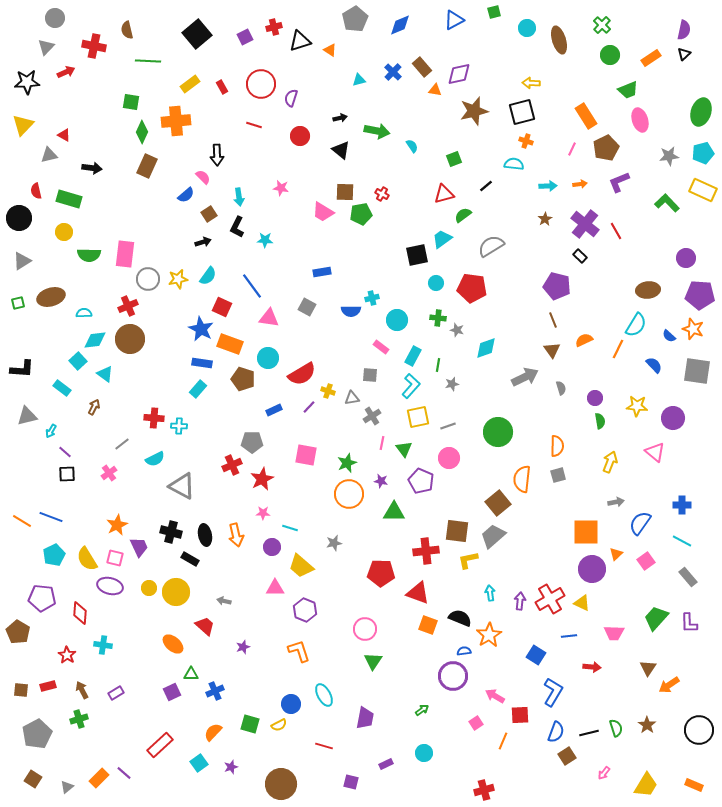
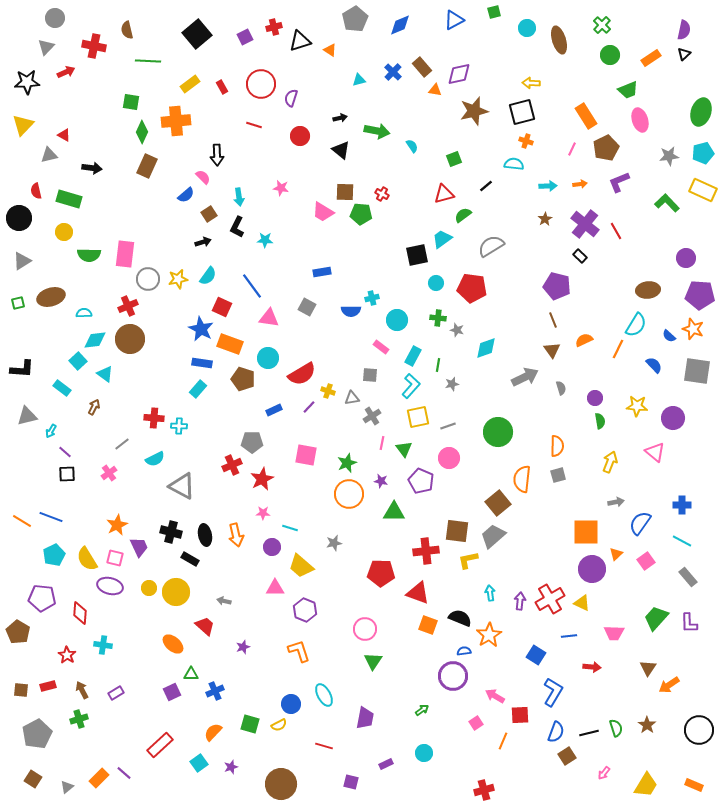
green pentagon at (361, 214): rotated 15 degrees clockwise
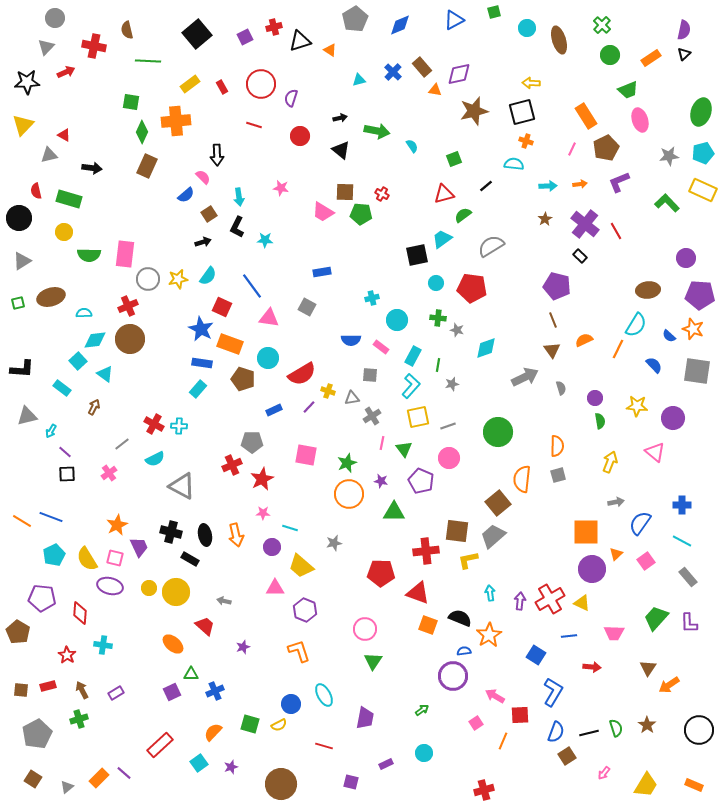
blue semicircle at (351, 311): moved 29 px down
red cross at (154, 418): moved 6 px down; rotated 24 degrees clockwise
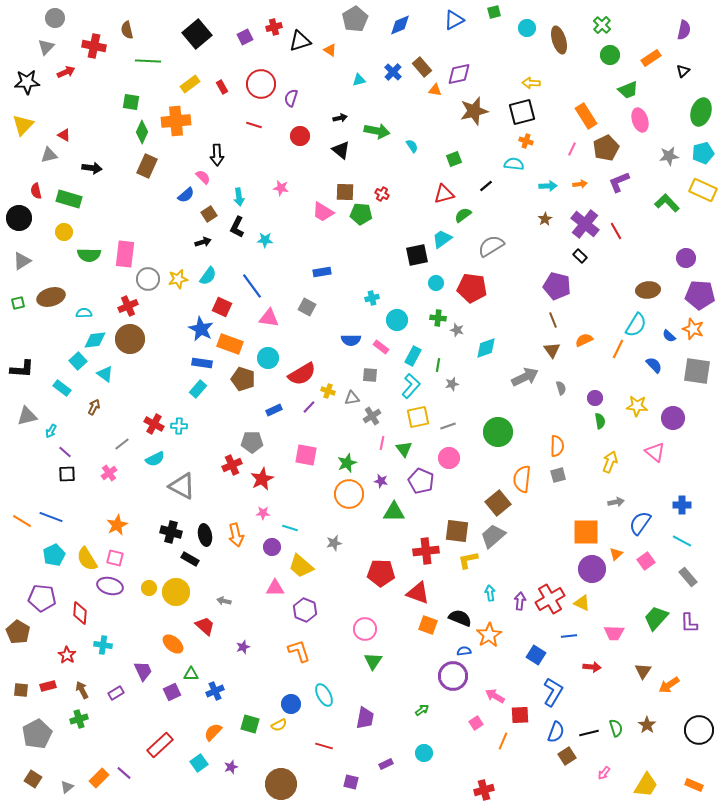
black triangle at (684, 54): moved 1 px left, 17 px down
purple trapezoid at (139, 547): moved 4 px right, 124 px down
brown triangle at (648, 668): moved 5 px left, 3 px down
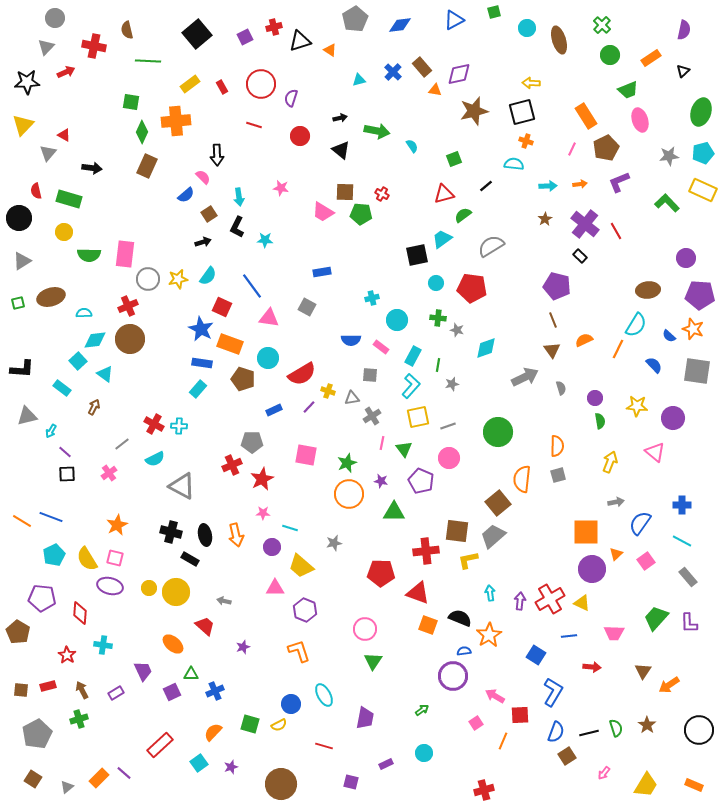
blue diamond at (400, 25): rotated 15 degrees clockwise
gray triangle at (49, 155): moved 1 px left, 2 px up; rotated 36 degrees counterclockwise
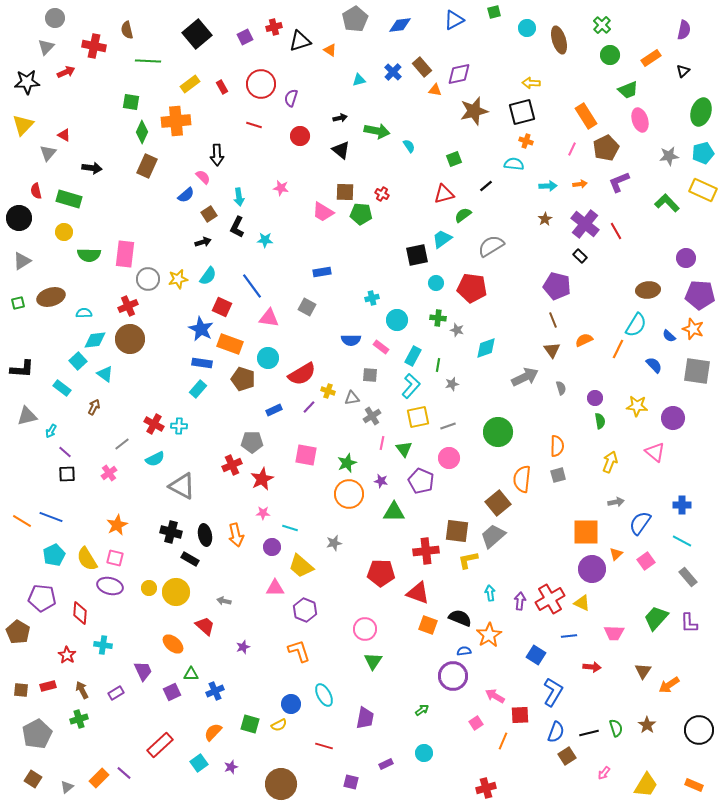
cyan semicircle at (412, 146): moved 3 px left
red cross at (484, 790): moved 2 px right, 2 px up
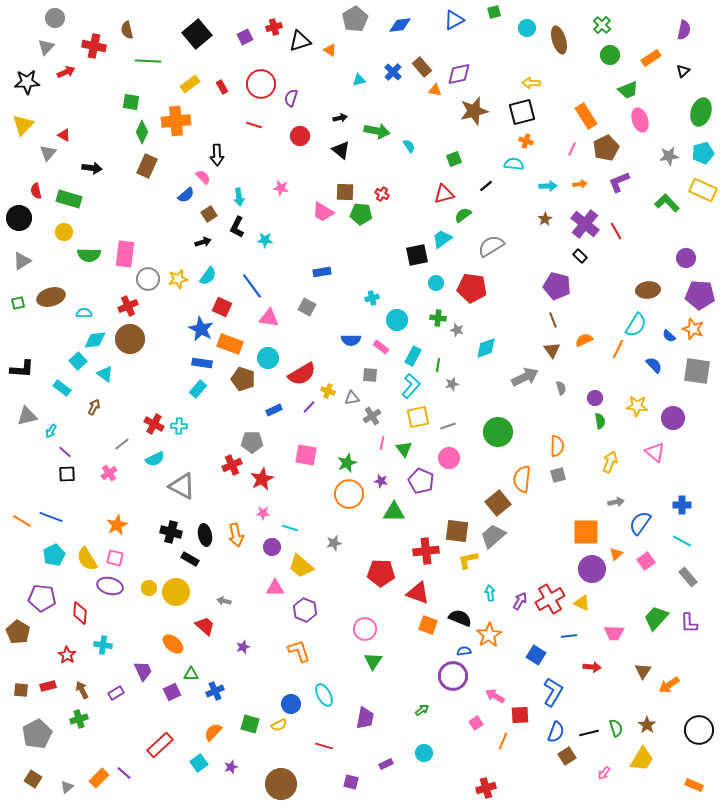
purple arrow at (520, 601): rotated 24 degrees clockwise
yellow trapezoid at (646, 785): moved 4 px left, 26 px up
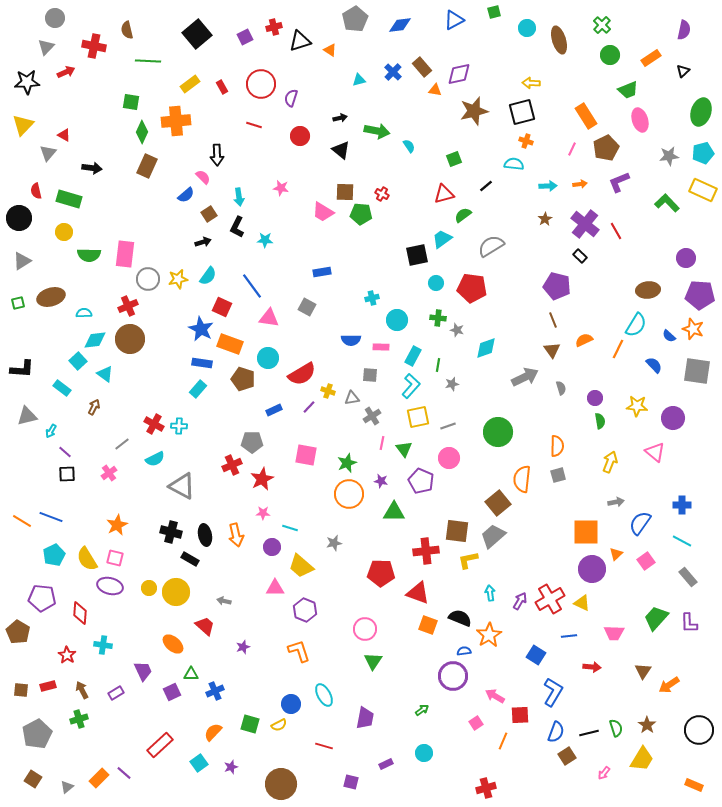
pink rectangle at (381, 347): rotated 35 degrees counterclockwise
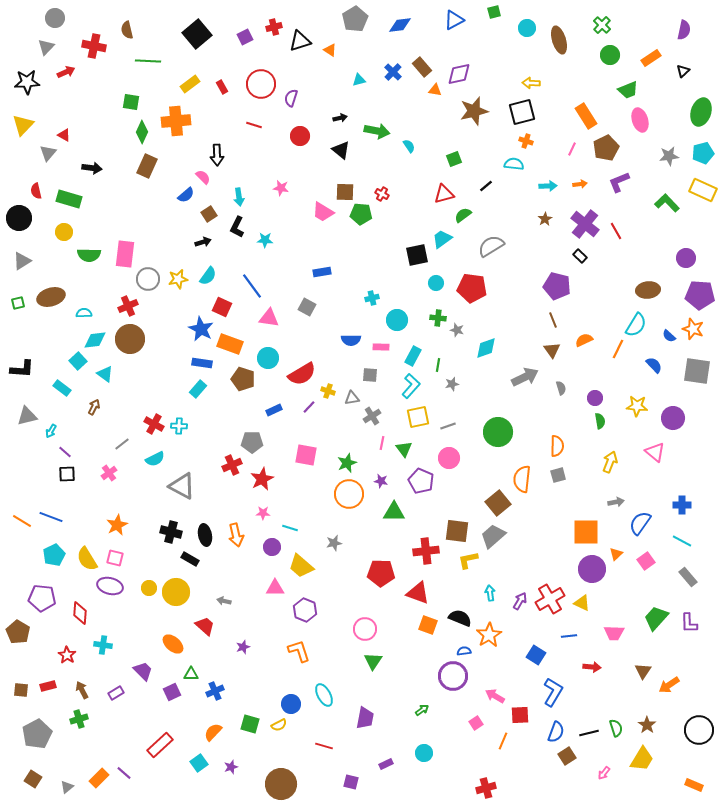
purple trapezoid at (143, 671): rotated 20 degrees counterclockwise
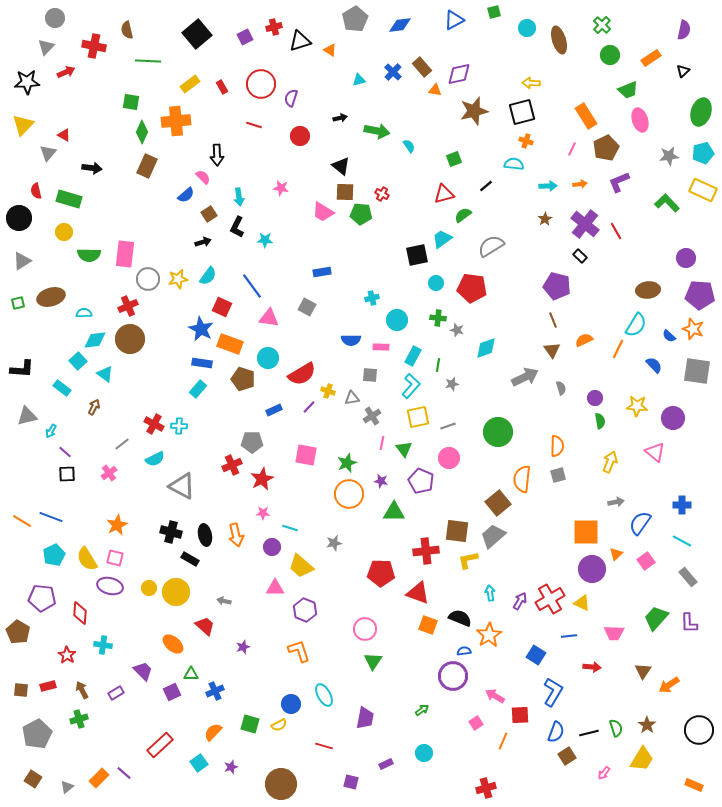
black triangle at (341, 150): moved 16 px down
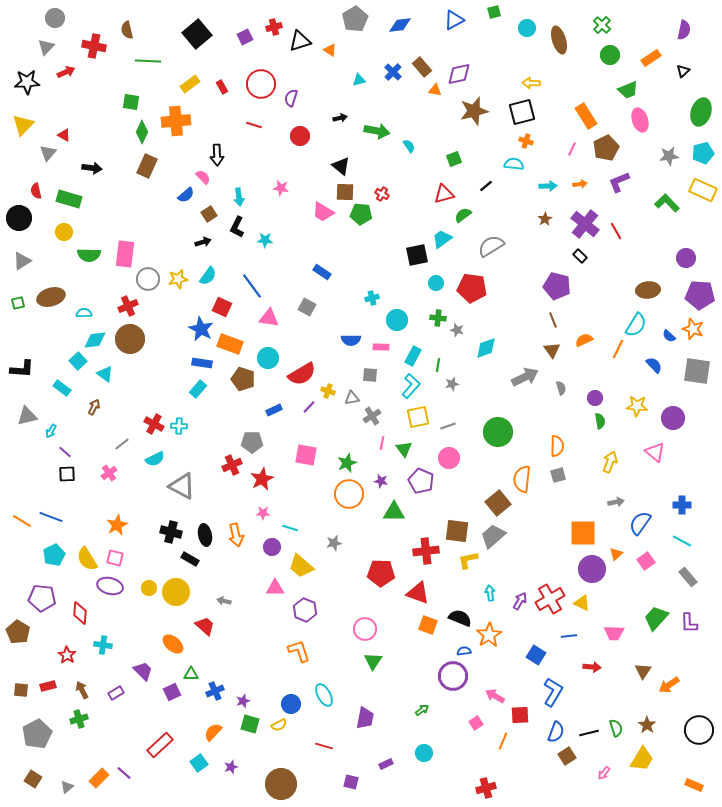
blue rectangle at (322, 272): rotated 42 degrees clockwise
orange square at (586, 532): moved 3 px left, 1 px down
purple star at (243, 647): moved 54 px down
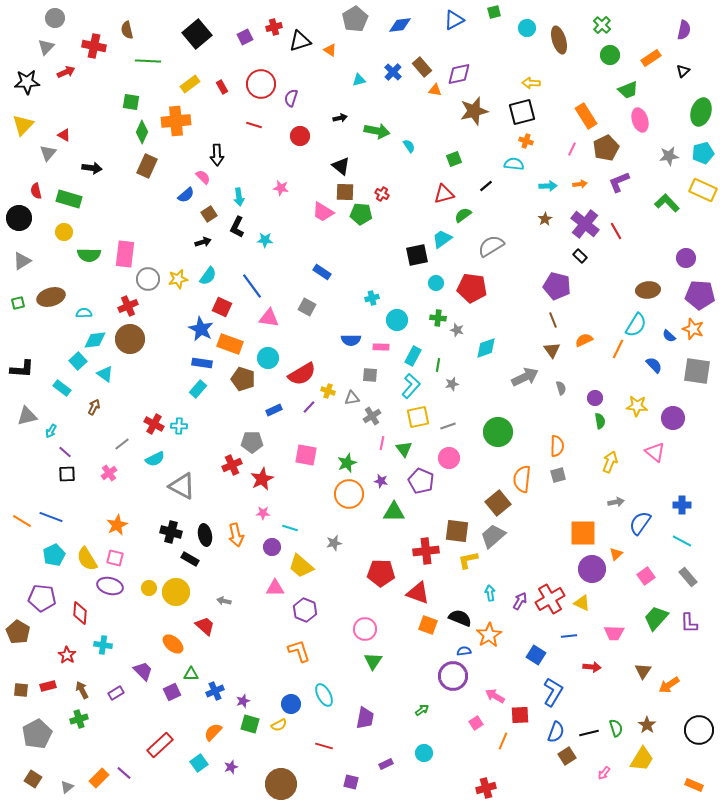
pink square at (646, 561): moved 15 px down
